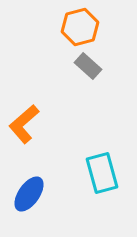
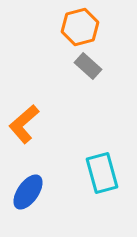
blue ellipse: moved 1 px left, 2 px up
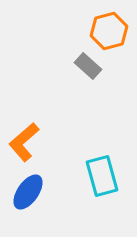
orange hexagon: moved 29 px right, 4 px down
orange L-shape: moved 18 px down
cyan rectangle: moved 3 px down
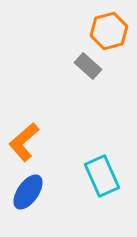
cyan rectangle: rotated 9 degrees counterclockwise
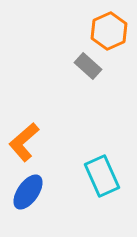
orange hexagon: rotated 9 degrees counterclockwise
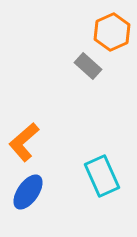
orange hexagon: moved 3 px right, 1 px down
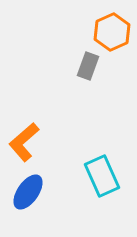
gray rectangle: rotated 68 degrees clockwise
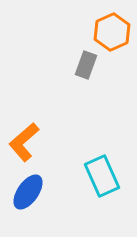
gray rectangle: moved 2 px left, 1 px up
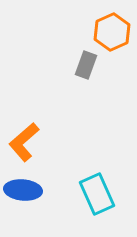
cyan rectangle: moved 5 px left, 18 px down
blue ellipse: moved 5 px left, 2 px up; rotated 60 degrees clockwise
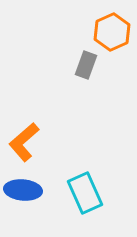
cyan rectangle: moved 12 px left, 1 px up
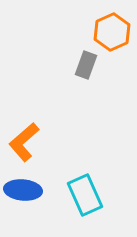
cyan rectangle: moved 2 px down
